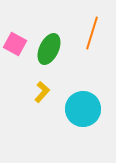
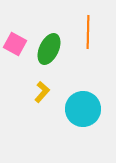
orange line: moved 4 px left, 1 px up; rotated 16 degrees counterclockwise
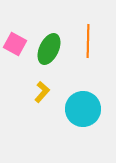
orange line: moved 9 px down
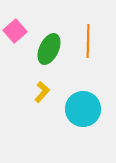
pink square: moved 13 px up; rotated 20 degrees clockwise
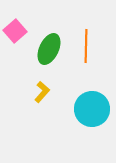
orange line: moved 2 px left, 5 px down
cyan circle: moved 9 px right
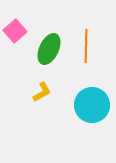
yellow L-shape: rotated 20 degrees clockwise
cyan circle: moved 4 px up
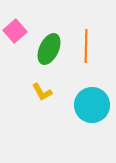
yellow L-shape: rotated 90 degrees clockwise
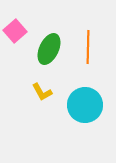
orange line: moved 2 px right, 1 px down
cyan circle: moved 7 px left
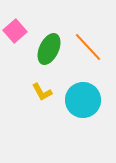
orange line: rotated 44 degrees counterclockwise
cyan circle: moved 2 px left, 5 px up
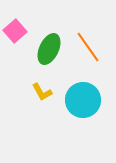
orange line: rotated 8 degrees clockwise
